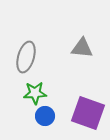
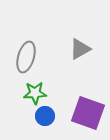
gray triangle: moved 2 px left, 1 px down; rotated 35 degrees counterclockwise
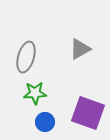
blue circle: moved 6 px down
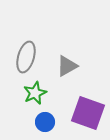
gray triangle: moved 13 px left, 17 px down
green star: rotated 20 degrees counterclockwise
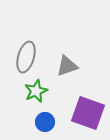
gray triangle: rotated 10 degrees clockwise
green star: moved 1 px right, 2 px up
